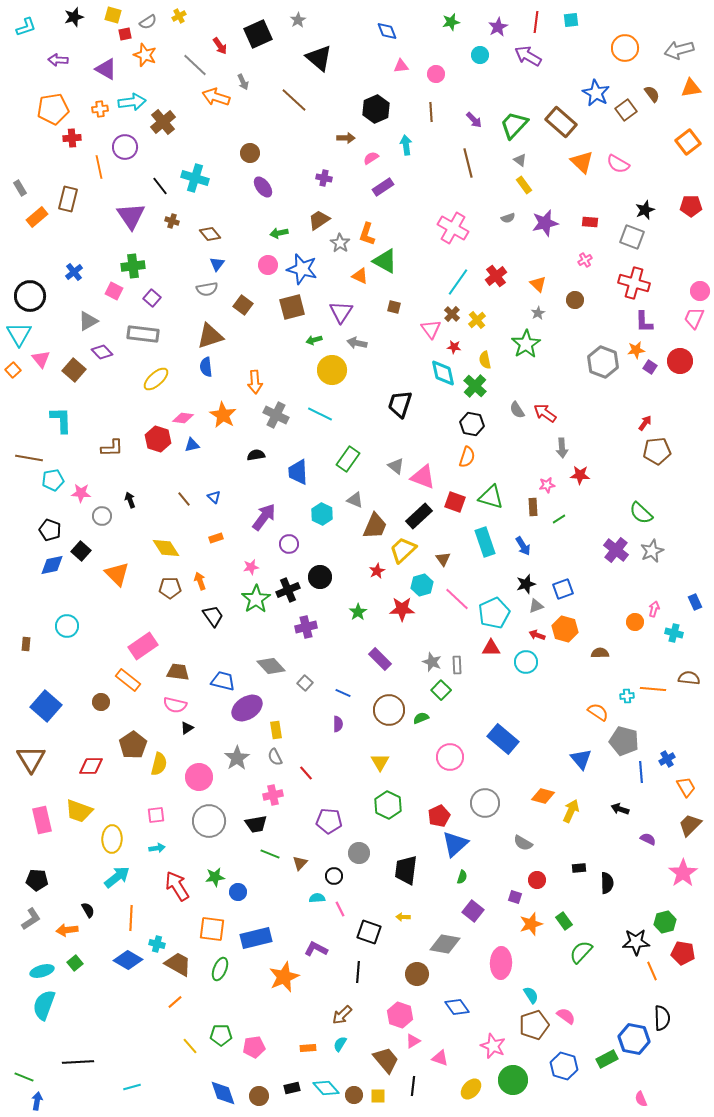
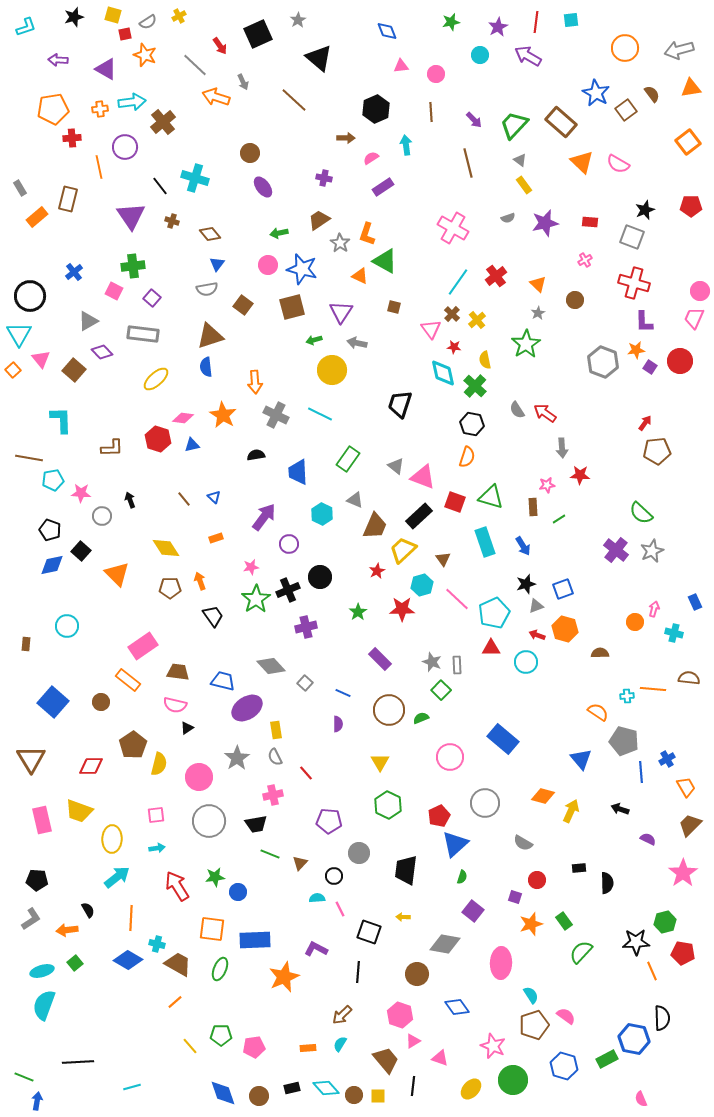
blue square at (46, 706): moved 7 px right, 4 px up
blue rectangle at (256, 938): moved 1 px left, 2 px down; rotated 12 degrees clockwise
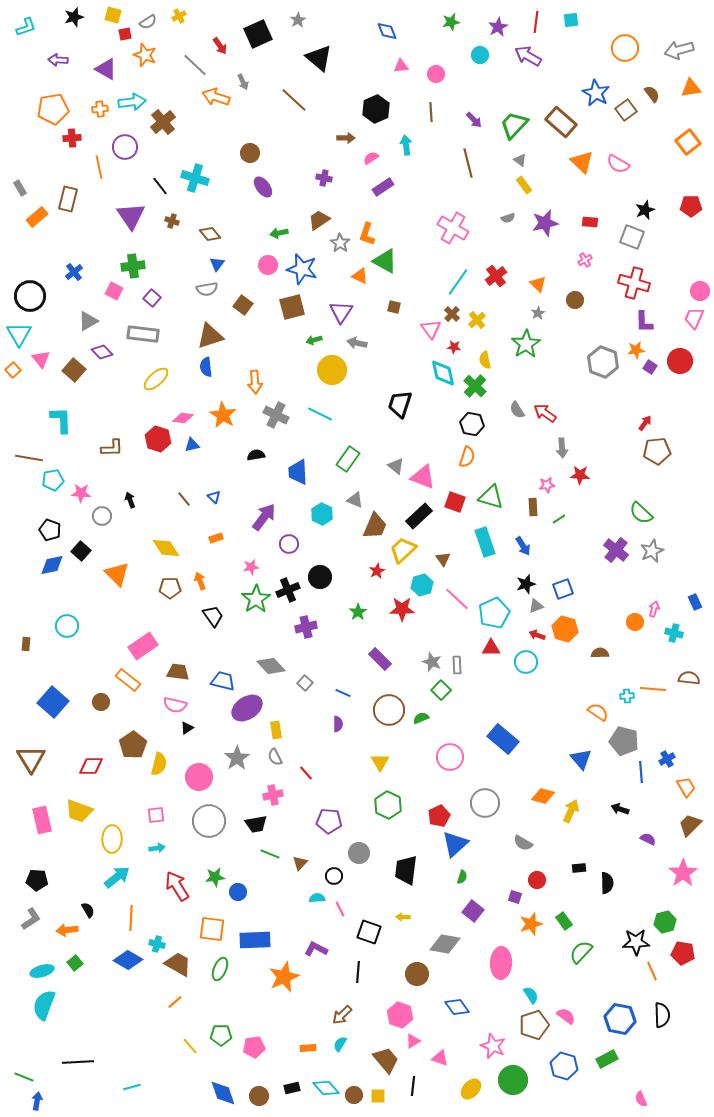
black semicircle at (662, 1018): moved 3 px up
blue hexagon at (634, 1039): moved 14 px left, 20 px up
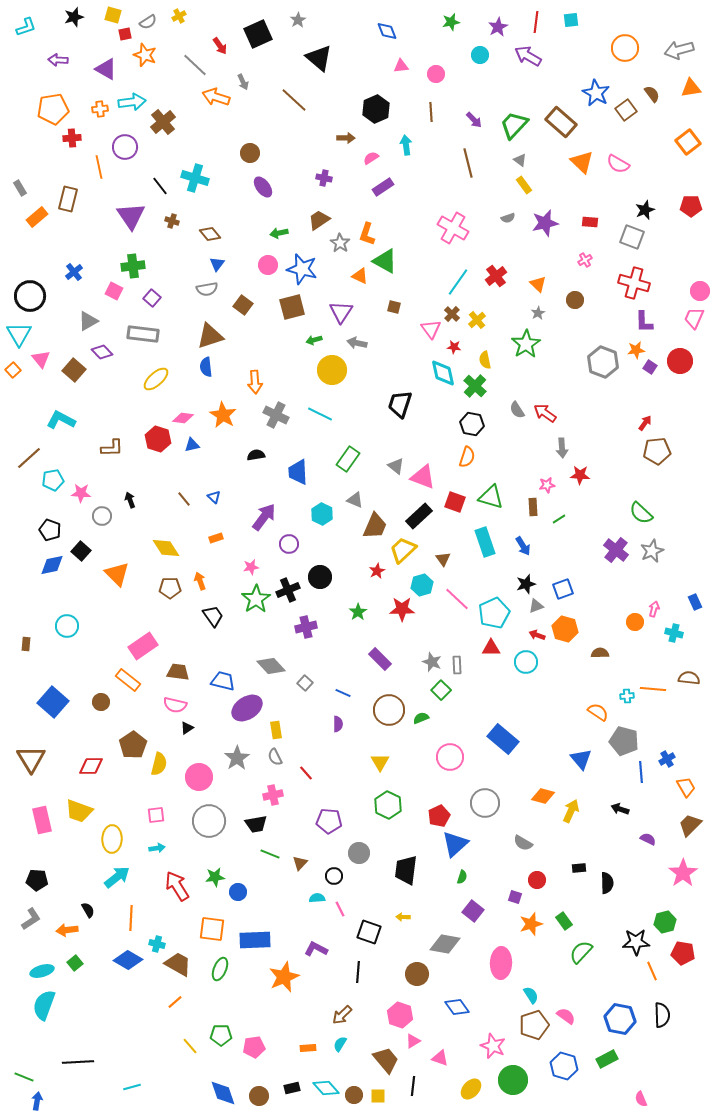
cyan L-shape at (61, 420): rotated 60 degrees counterclockwise
brown line at (29, 458): rotated 52 degrees counterclockwise
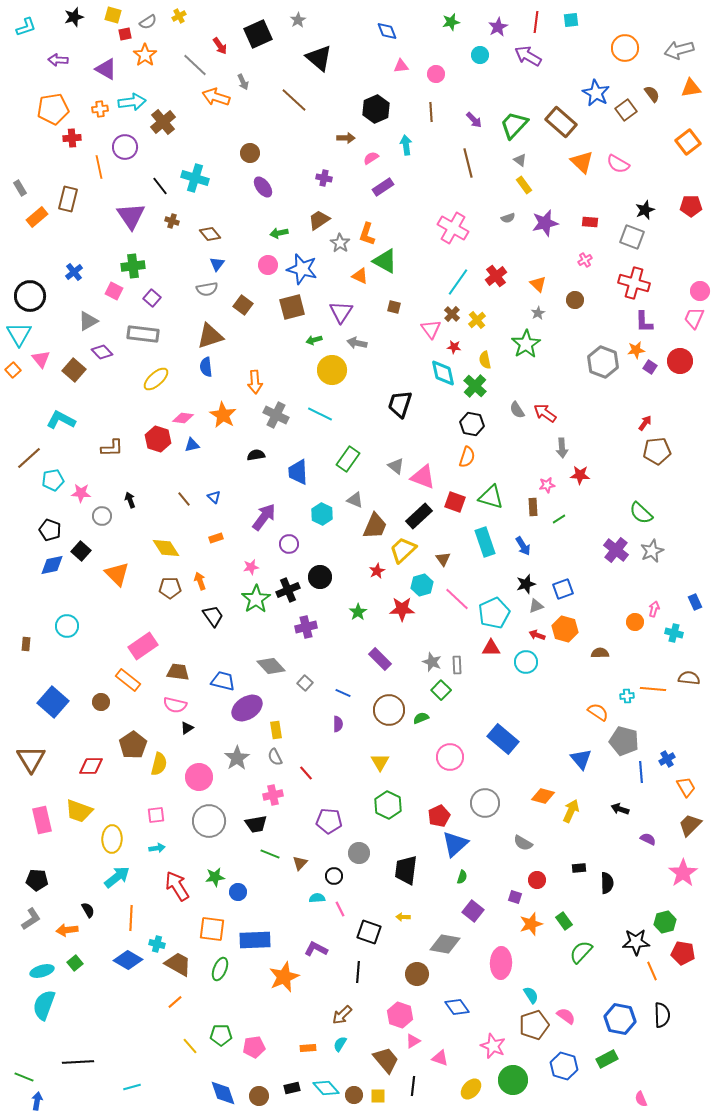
orange star at (145, 55): rotated 15 degrees clockwise
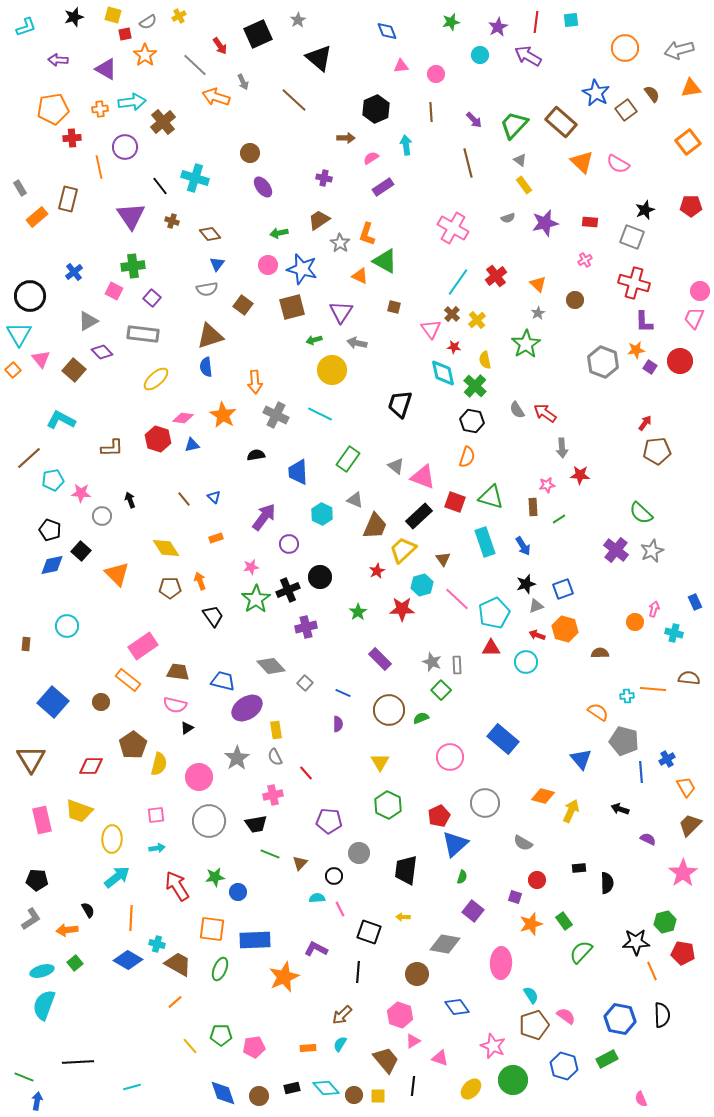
black hexagon at (472, 424): moved 3 px up
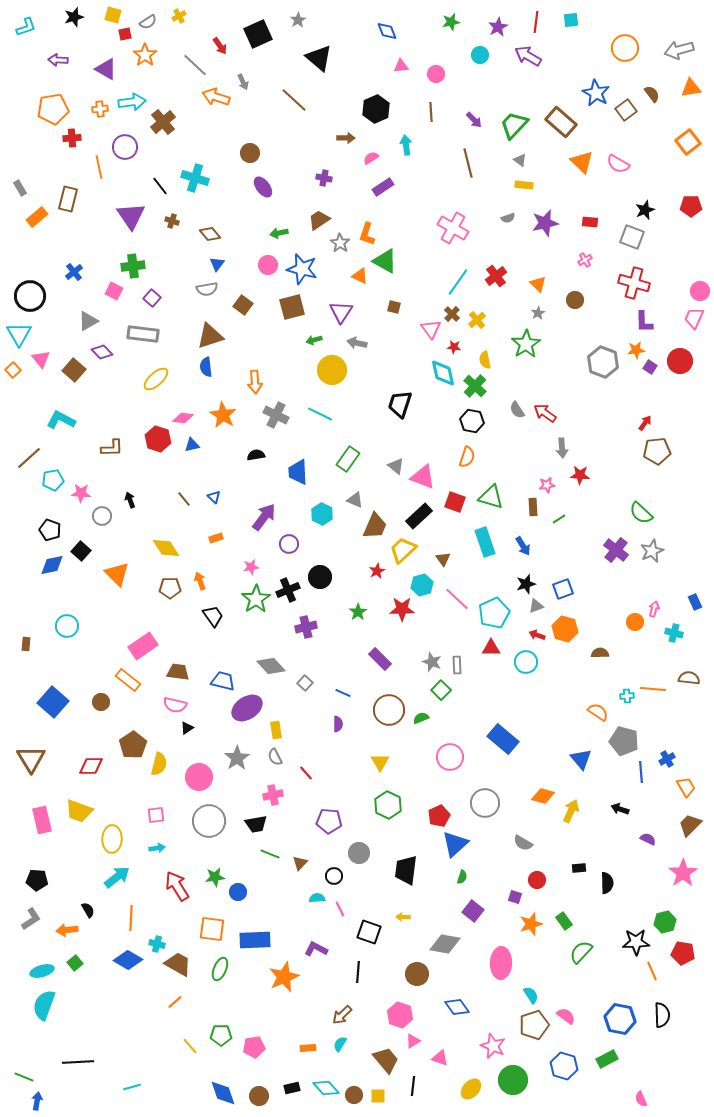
yellow rectangle at (524, 185): rotated 48 degrees counterclockwise
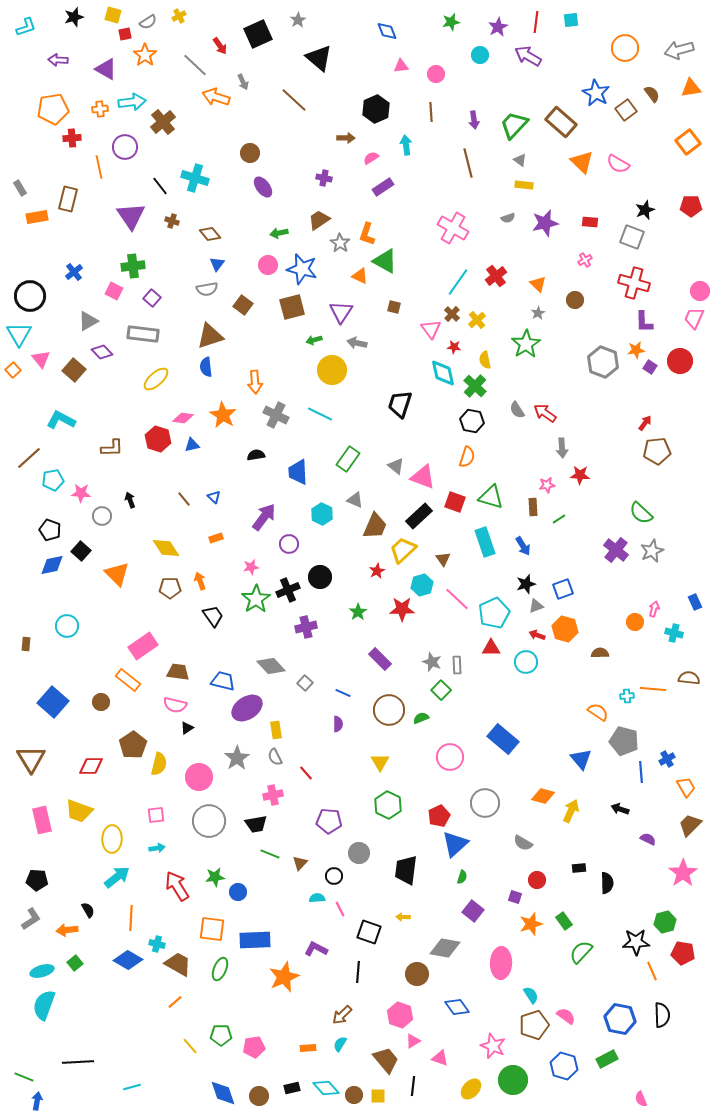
purple arrow at (474, 120): rotated 36 degrees clockwise
orange rectangle at (37, 217): rotated 30 degrees clockwise
gray diamond at (445, 944): moved 4 px down
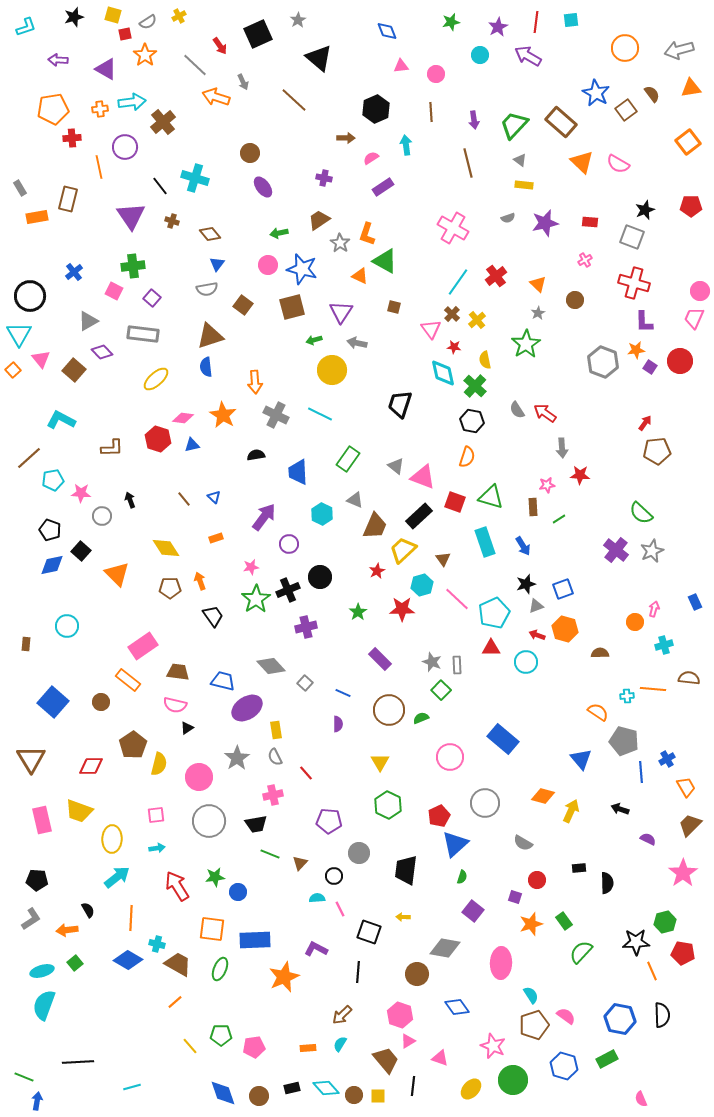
cyan cross at (674, 633): moved 10 px left, 12 px down; rotated 30 degrees counterclockwise
pink triangle at (413, 1041): moved 5 px left
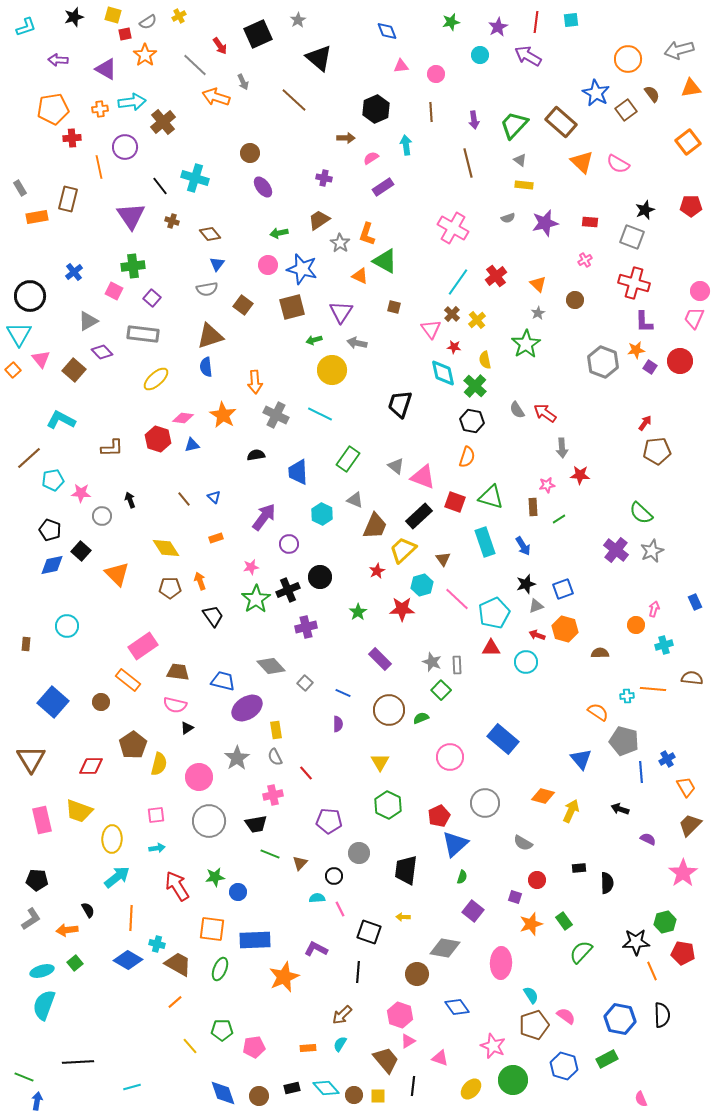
orange circle at (625, 48): moved 3 px right, 11 px down
orange circle at (635, 622): moved 1 px right, 3 px down
brown semicircle at (689, 678): moved 3 px right
green pentagon at (221, 1035): moved 1 px right, 5 px up
